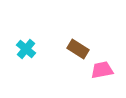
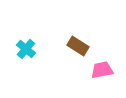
brown rectangle: moved 3 px up
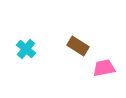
pink trapezoid: moved 2 px right, 2 px up
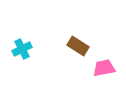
cyan cross: moved 4 px left; rotated 24 degrees clockwise
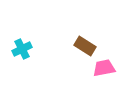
brown rectangle: moved 7 px right
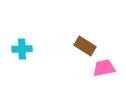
cyan cross: rotated 24 degrees clockwise
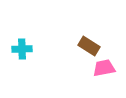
brown rectangle: moved 4 px right
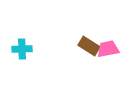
pink trapezoid: moved 4 px right, 19 px up
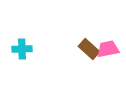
brown rectangle: moved 3 px down; rotated 10 degrees clockwise
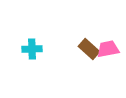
cyan cross: moved 10 px right
